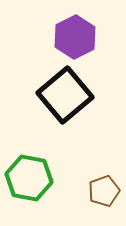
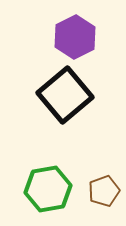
green hexagon: moved 19 px right, 11 px down; rotated 21 degrees counterclockwise
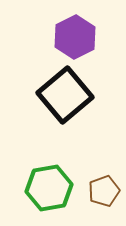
green hexagon: moved 1 px right, 1 px up
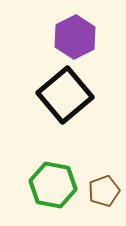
green hexagon: moved 4 px right, 3 px up; rotated 21 degrees clockwise
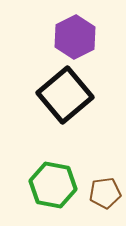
brown pentagon: moved 1 px right, 2 px down; rotated 12 degrees clockwise
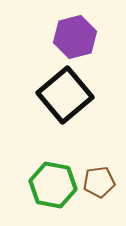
purple hexagon: rotated 12 degrees clockwise
brown pentagon: moved 6 px left, 11 px up
